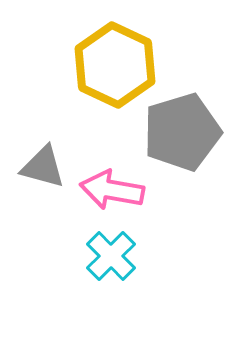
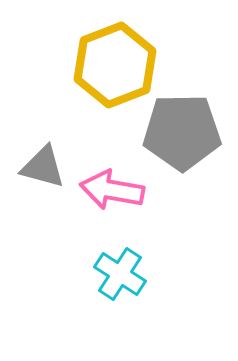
yellow hexagon: rotated 14 degrees clockwise
gray pentagon: rotated 16 degrees clockwise
cyan cross: moved 9 px right, 18 px down; rotated 12 degrees counterclockwise
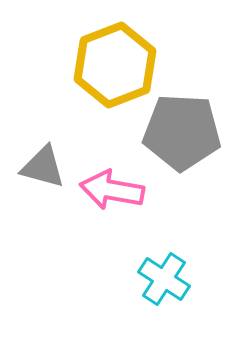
gray pentagon: rotated 4 degrees clockwise
cyan cross: moved 44 px right, 5 px down
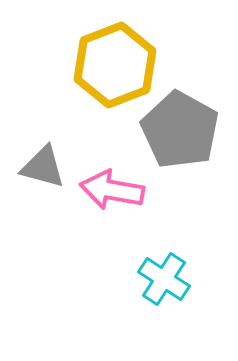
gray pentagon: moved 2 px left, 2 px up; rotated 26 degrees clockwise
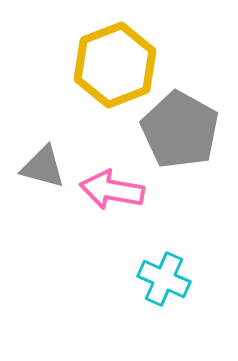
cyan cross: rotated 9 degrees counterclockwise
